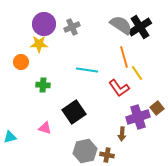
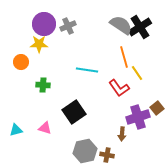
gray cross: moved 4 px left, 1 px up
cyan triangle: moved 6 px right, 7 px up
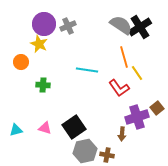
yellow star: rotated 24 degrees clockwise
black square: moved 15 px down
purple cross: moved 1 px left
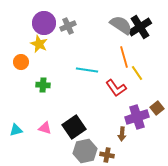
purple circle: moved 1 px up
red L-shape: moved 3 px left
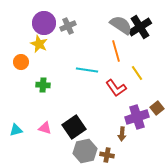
orange line: moved 8 px left, 6 px up
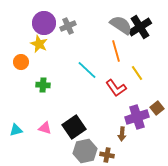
cyan line: rotated 35 degrees clockwise
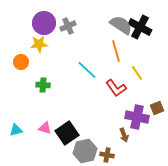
black cross: rotated 30 degrees counterclockwise
yellow star: rotated 30 degrees counterclockwise
brown square: rotated 16 degrees clockwise
purple cross: rotated 30 degrees clockwise
black square: moved 7 px left, 6 px down
brown arrow: moved 2 px right, 1 px down; rotated 24 degrees counterclockwise
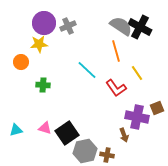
gray semicircle: moved 1 px down
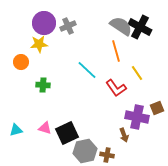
black square: rotated 10 degrees clockwise
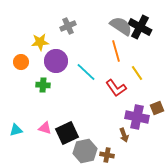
purple circle: moved 12 px right, 38 px down
yellow star: moved 1 px right, 2 px up
cyan line: moved 1 px left, 2 px down
